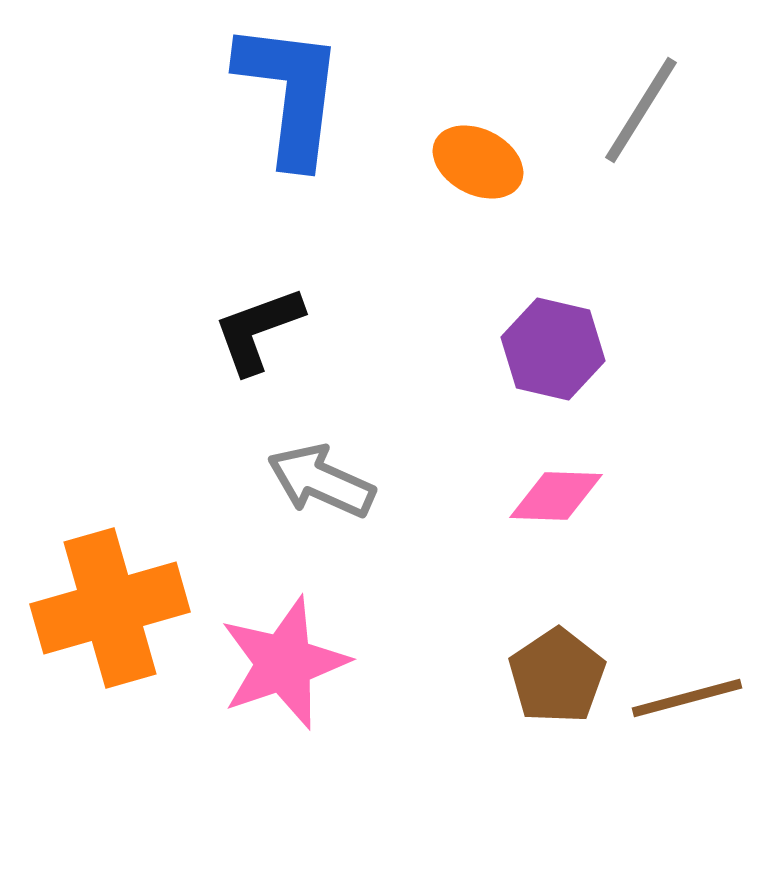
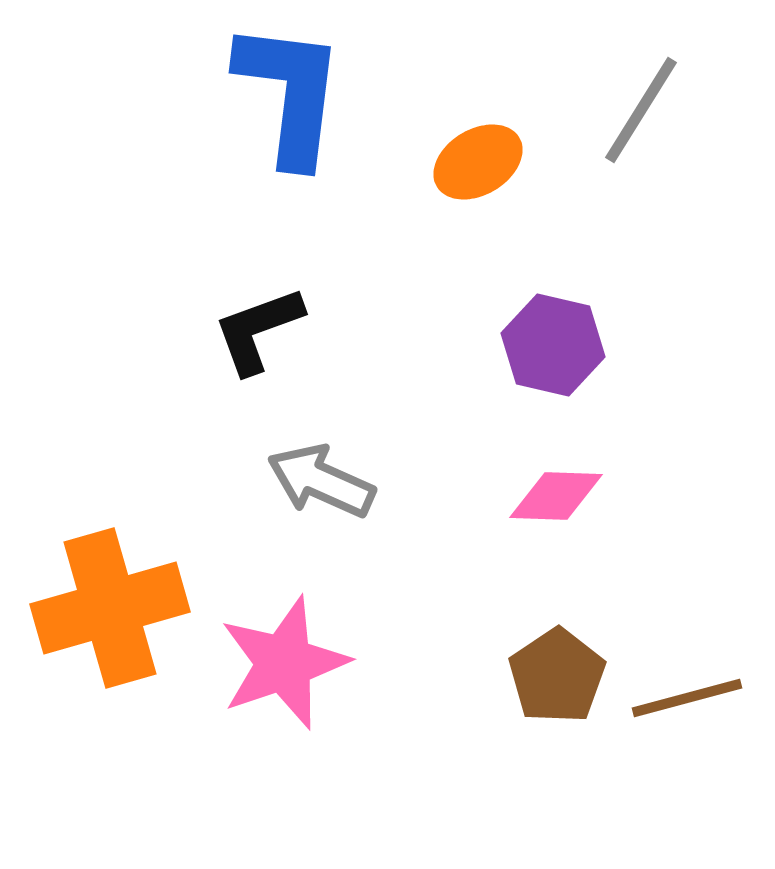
orange ellipse: rotated 58 degrees counterclockwise
purple hexagon: moved 4 px up
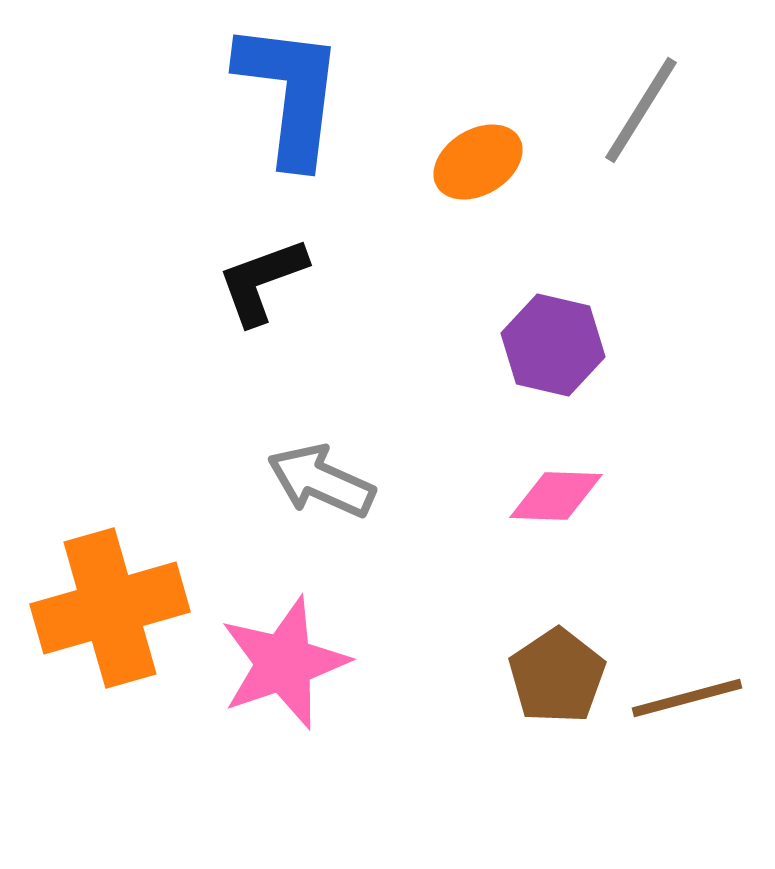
black L-shape: moved 4 px right, 49 px up
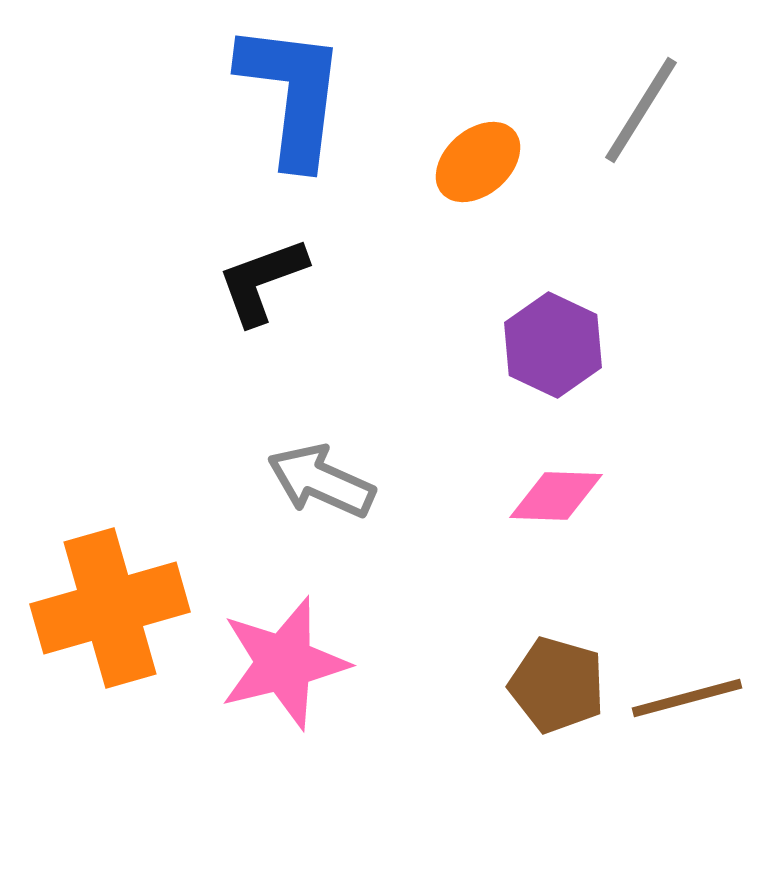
blue L-shape: moved 2 px right, 1 px down
orange ellipse: rotated 10 degrees counterclockwise
purple hexagon: rotated 12 degrees clockwise
pink star: rotated 5 degrees clockwise
brown pentagon: moved 9 px down; rotated 22 degrees counterclockwise
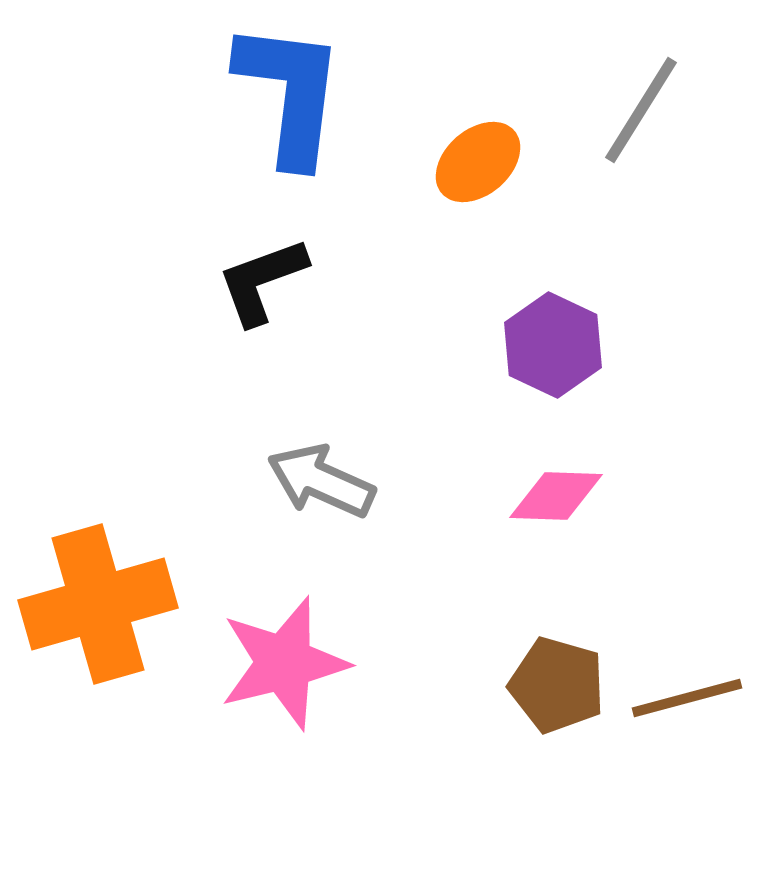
blue L-shape: moved 2 px left, 1 px up
orange cross: moved 12 px left, 4 px up
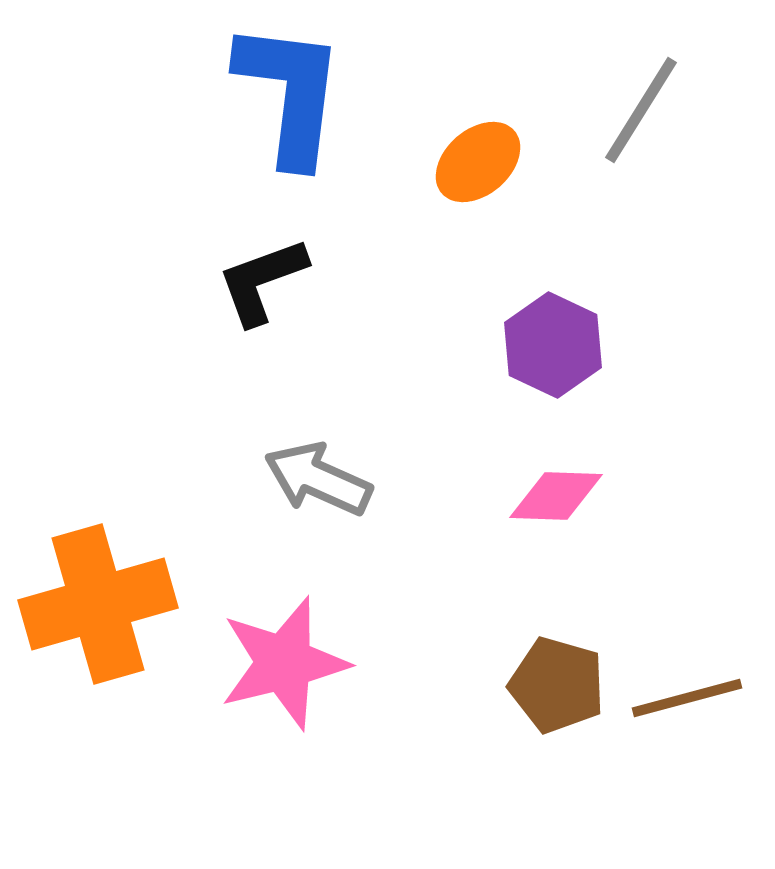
gray arrow: moved 3 px left, 2 px up
